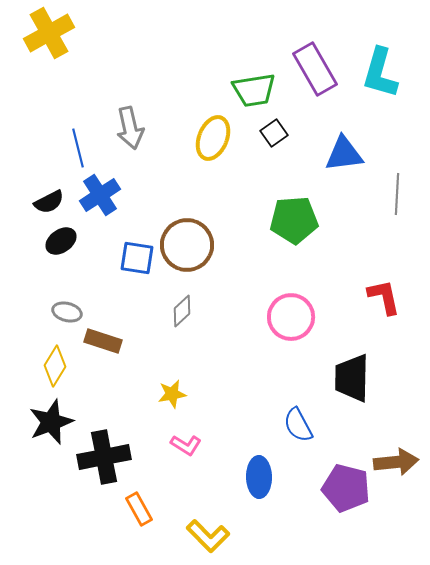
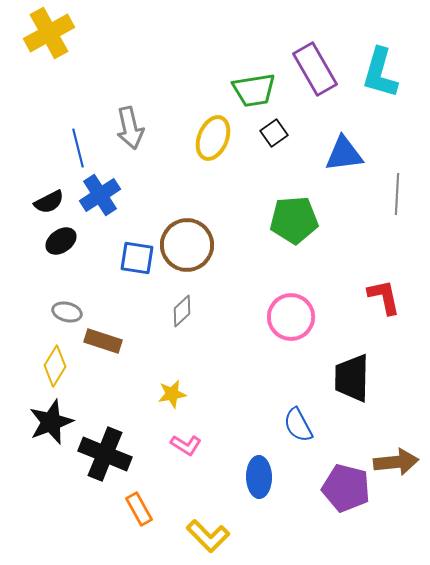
black cross: moved 1 px right, 3 px up; rotated 33 degrees clockwise
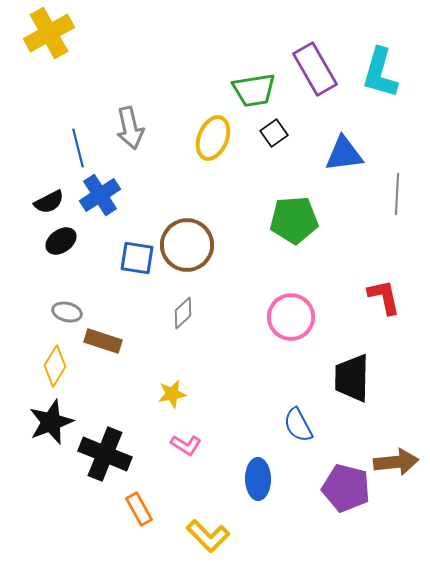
gray diamond: moved 1 px right, 2 px down
blue ellipse: moved 1 px left, 2 px down
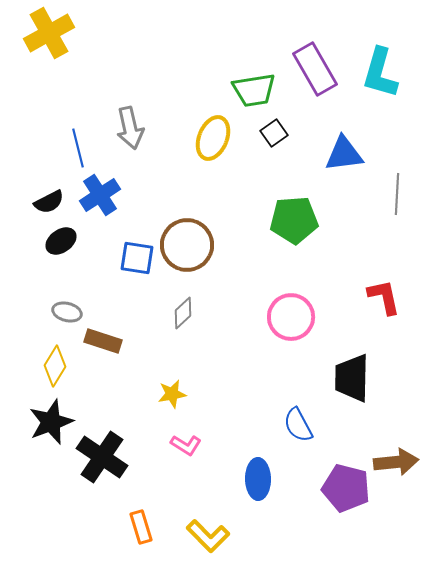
black cross: moved 3 px left, 3 px down; rotated 12 degrees clockwise
orange rectangle: moved 2 px right, 18 px down; rotated 12 degrees clockwise
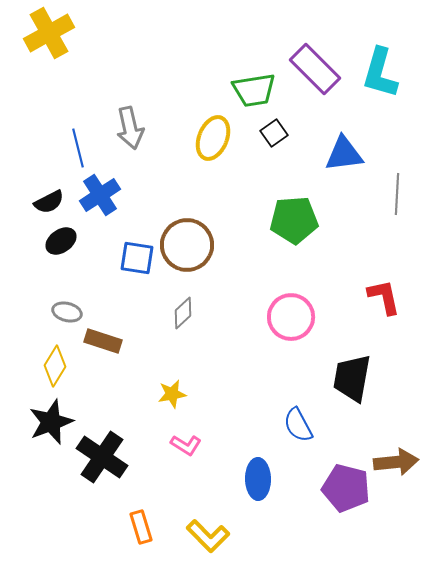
purple rectangle: rotated 15 degrees counterclockwise
black trapezoid: rotated 9 degrees clockwise
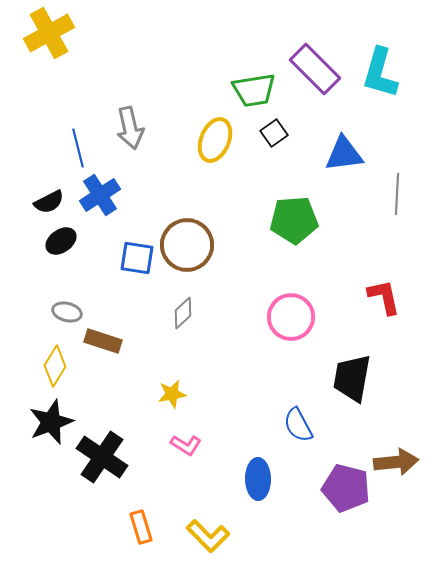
yellow ellipse: moved 2 px right, 2 px down
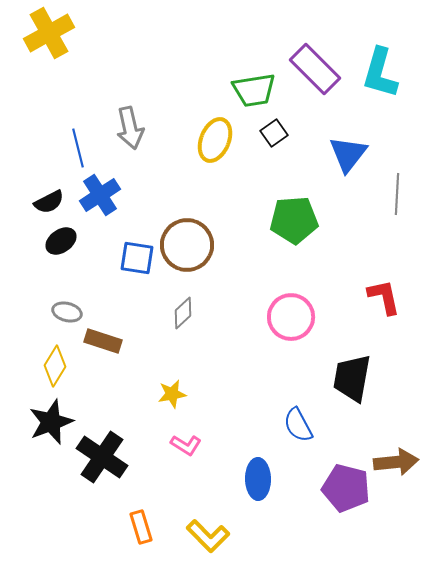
blue triangle: moved 4 px right; rotated 45 degrees counterclockwise
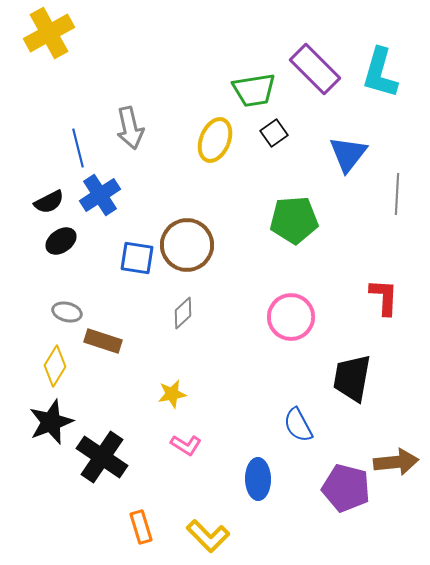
red L-shape: rotated 15 degrees clockwise
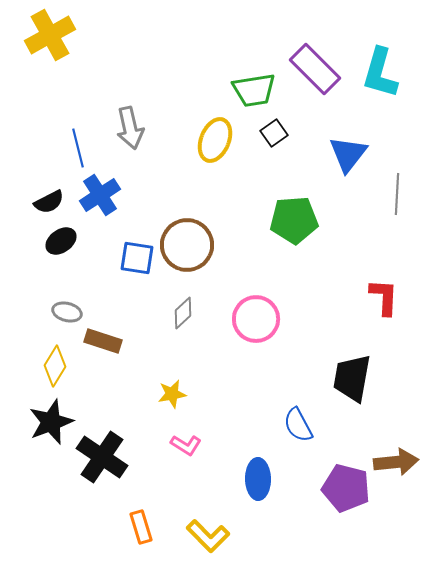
yellow cross: moved 1 px right, 2 px down
pink circle: moved 35 px left, 2 px down
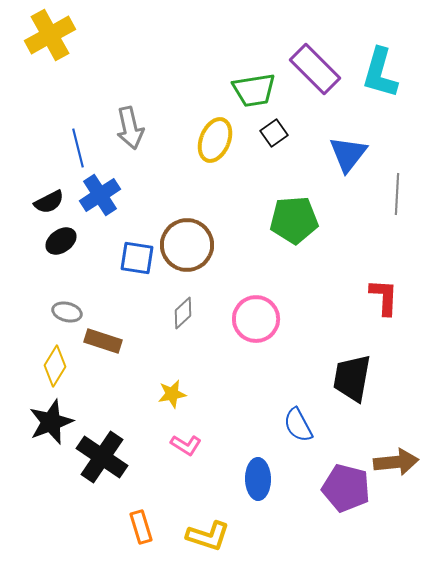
yellow L-shape: rotated 27 degrees counterclockwise
